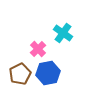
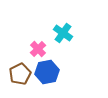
blue hexagon: moved 1 px left, 1 px up
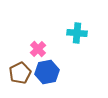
cyan cross: moved 14 px right; rotated 30 degrees counterclockwise
brown pentagon: moved 1 px up
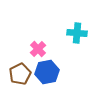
brown pentagon: moved 1 px down
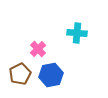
blue hexagon: moved 4 px right, 3 px down
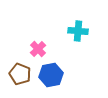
cyan cross: moved 1 px right, 2 px up
brown pentagon: rotated 25 degrees counterclockwise
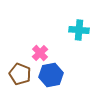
cyan cross: moved 1 px right, 1 px up
pink cross: moved 2 px right, 4 px down
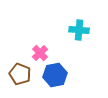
blue hexagon: moved 4 px right
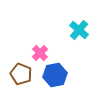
cyan cross: rotated 36 degrees clockwise
brown pentagon: moved 1 px right
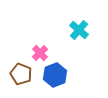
blue hexagon: rotated 10 degrees counterclockwise
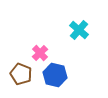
blue hexagon: rotated 25 degrees counterclockwise
